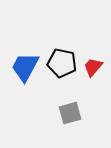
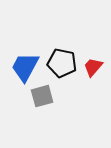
gray square: moved 28 px left, 17 px up
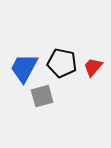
blue trapezoid: moved 1 px left, 1 px down
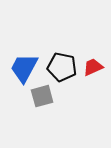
black pentagon: moved 4 px down
red trapezoid: rotated 25 degrees clockwise
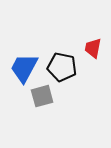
red trapezoid: moved 19 px up; rotated 55 degrees counterclockwise
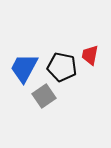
red trapezoid: moved 3 px left, 7 px down
gray square: moved 2 px right; rotated 20 degrees counterclockwise
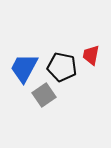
red trapezoid: moved 1 px right
gray square: moved 1 px up
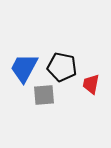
red trapezoid: moved 29 px down
gray square: rotated 30 degrees clockwise
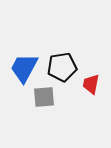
black pentagon: rotated 20 degrees counterclockwise
gray square: moved 2 px down
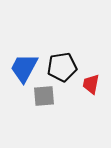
gray square: moved 1 px up
